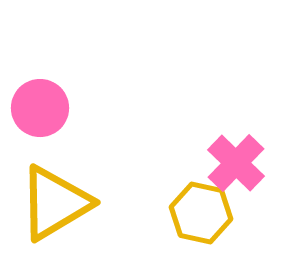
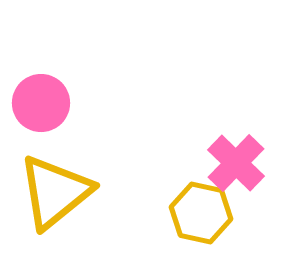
pink circle: moved 1 px right, 5 px up
yellow triangle: moved 11 px up; rotated 8 degrees counterclockwise
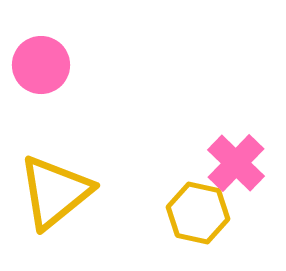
pink circle: moved 38 px up
yellow hexagon: moved 3 px left
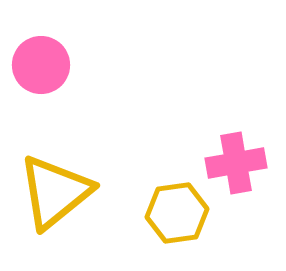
pink cross: rotated 36 degrees clockwise
yellow hexagon: moved 21 px left; rotated 20 degrees counterclockwise
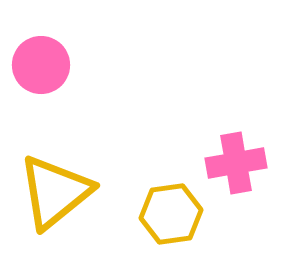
yellow hexagon: moved 6 px left, 1 px down
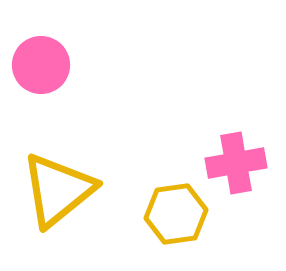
yellow triangle: moved 3 px right, 2 px up
yellow hexagon: moved 5 px right
